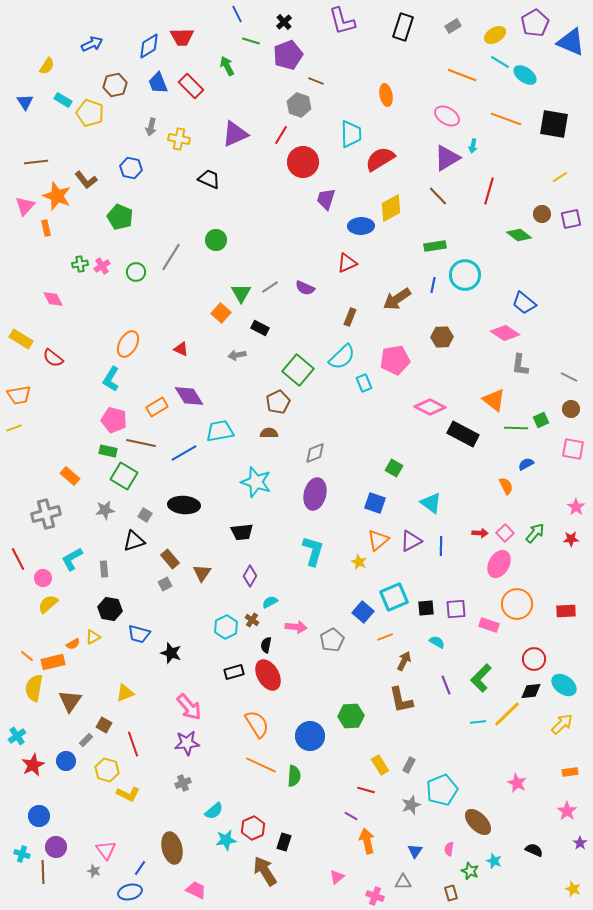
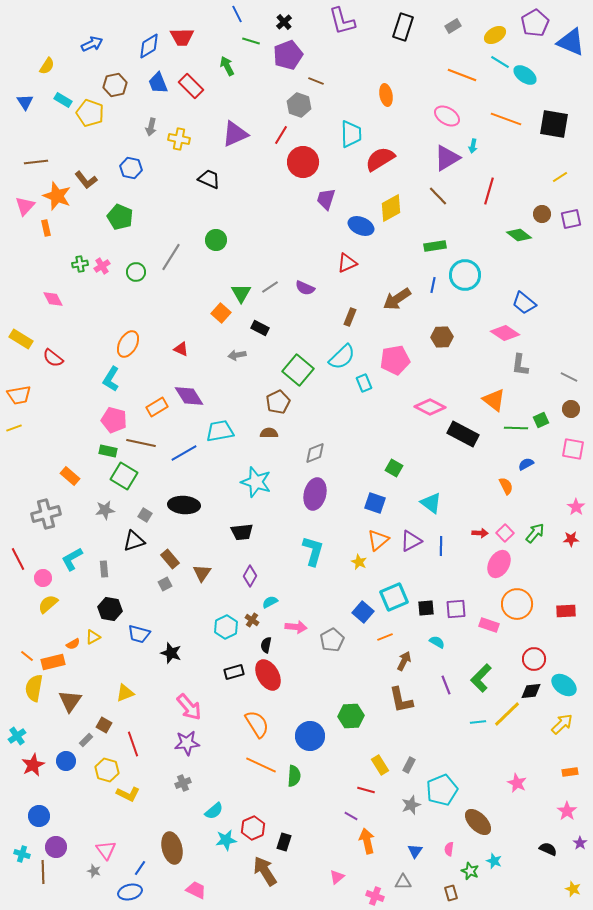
blue ellipse at (361, 226): rotated 25 degrees clockwise
black semicircle at (534, 850): moved 14 px right, 1 px up
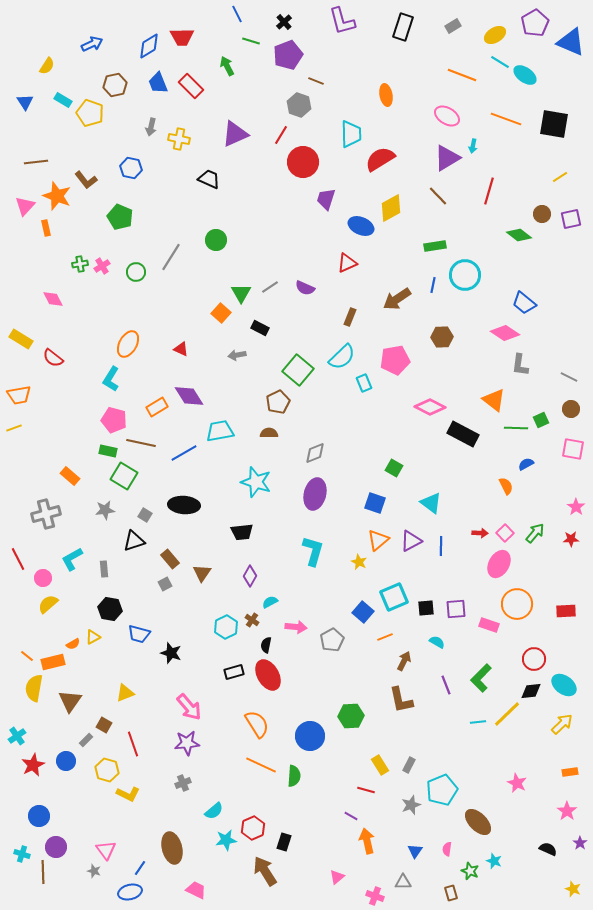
pink semicircle at (449, 849): moved 2 px left
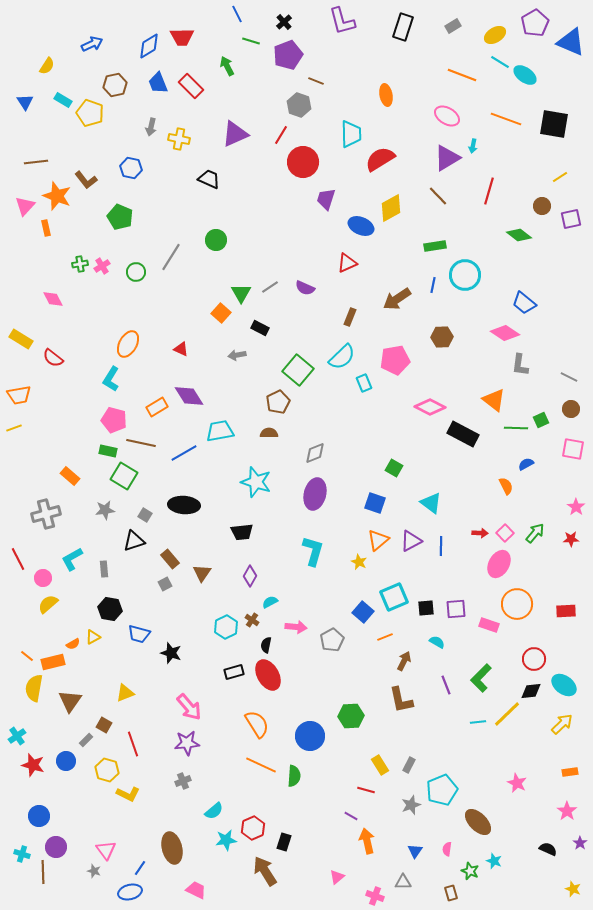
brown circle at (542, 214): moved 8 px up
red star at (33, 765): rotated 30 degrees counterclockwise
gray cross at (183, 783): moved 2 px up
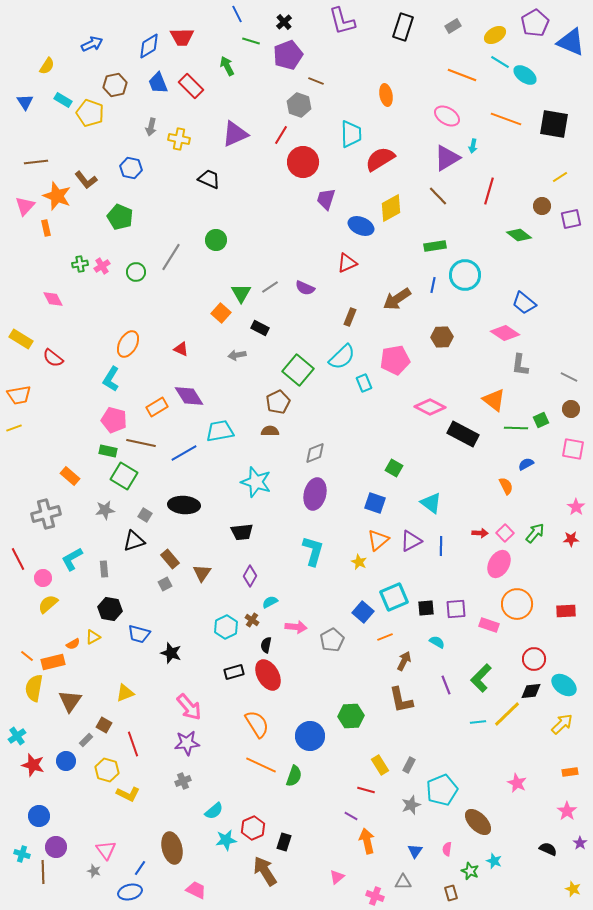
brown semicircle at (269, 433): moved 1 px right, 2 px up
green semicircle at (294, 776): rotated 15 degrees clockwise
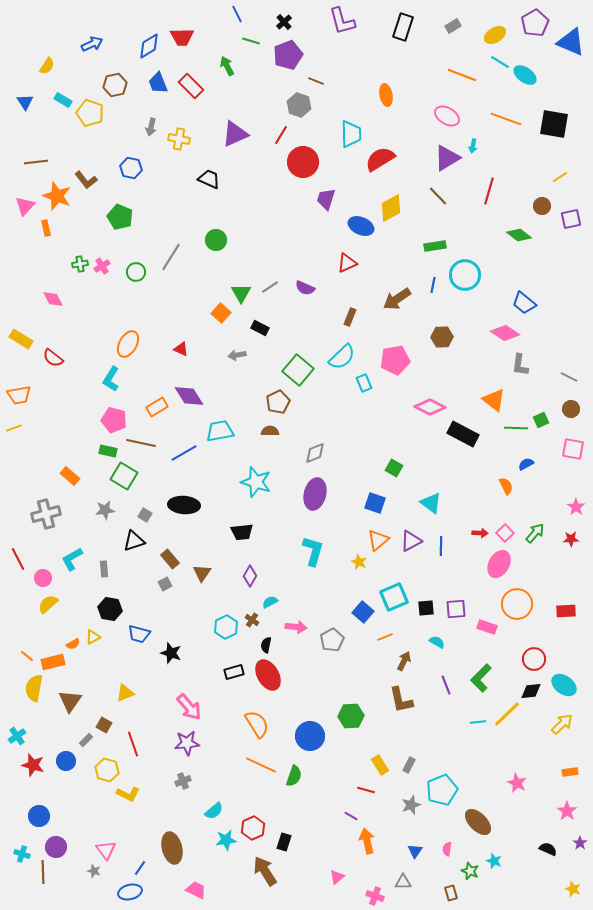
pink rectangle at (489, 625): moved 2 px left, 2 px down
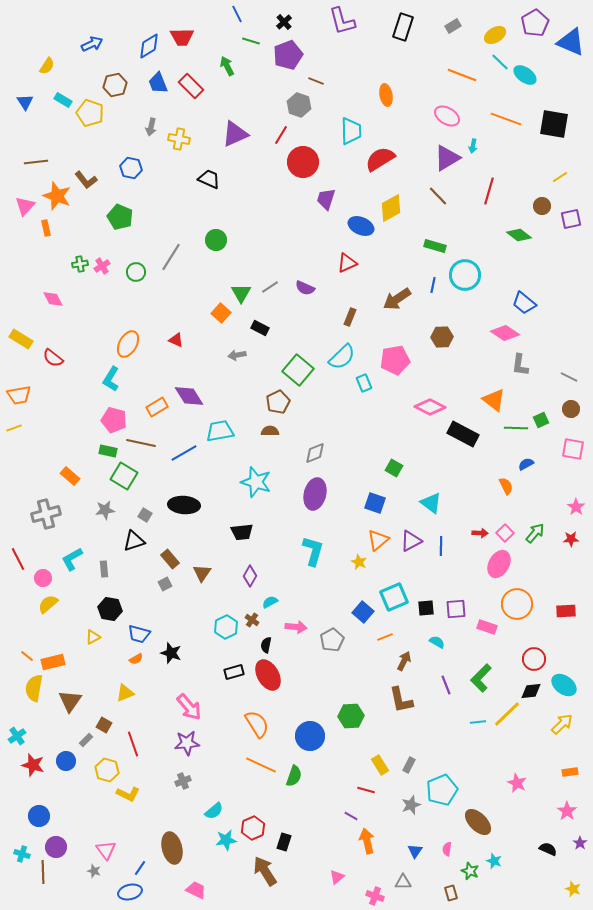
cyan line at (500, 62): rotated 12 degrees clockwise
cyan trapezoid at (351, 134): moved 3 px up
green rectangle at (435, 246): rotated 25 degrees clockwise
red triangle at (181, 349): moved 5 px left, 9 px up
orange semicircle at (73, 644): moved 63 px right, 15 px down
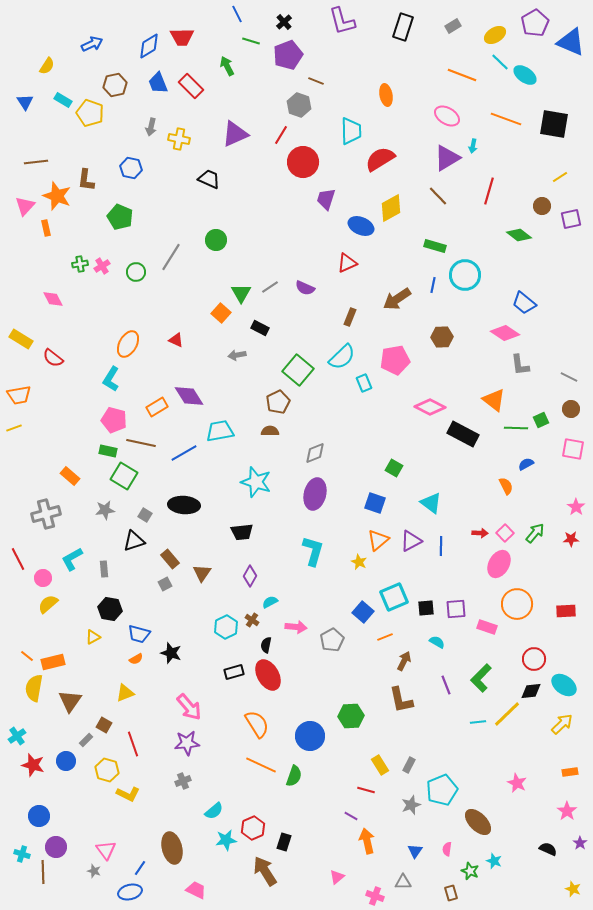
brown L-shape at (86, 180): rotated 45 degrees clockwise
gray L-shape at (520, 365): rotated 15 degrees counterclockwise
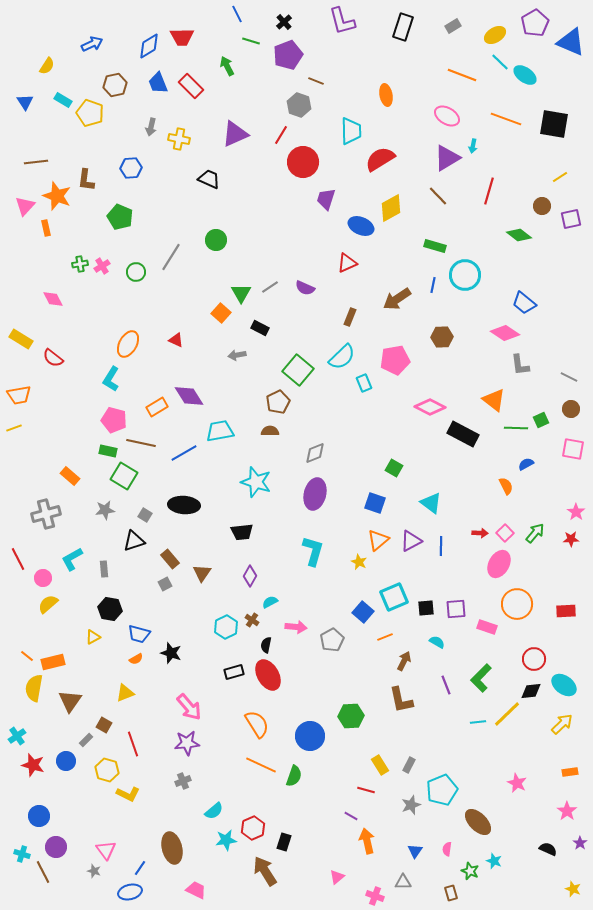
blue hexagon at (131, 168): rotated 15 degrees counterclockwise
pink star at (576, 507): moved 5 px down
brown line at (43, 872): rotated 25 degrees counterclockwise
